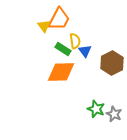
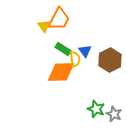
yellow semicircle: moved 18 px down
brown hexagon: moved 2 px left, 3 px up
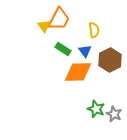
yellow semicircle: moved 19 px right, 29 px up
orange diamond: moved 17 px right
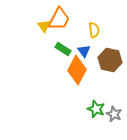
blue triangle: moved 1 px left
brown hexagon: rotated 20 degrees counterclockwise
orange diamond: moved 1 px left, 2 px up; rotated 60 degrees counterclockwise
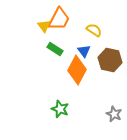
yellow semicircle: rotated 49 degrees counterclockwise
green rectangle: moved 8 px left
green star: moved 36 px left
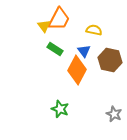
yellow semicircle: rotated 21 degrees counterclockwise
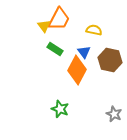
blue triangle: moved 1 px down
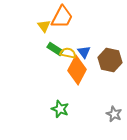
orange trapezoid: moved 3 px right, 2 px up
yellow semicircle: moved 26 px left, 23 px down
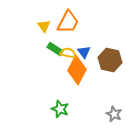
orange trapezoid: moved 6 px right, 5 px down
